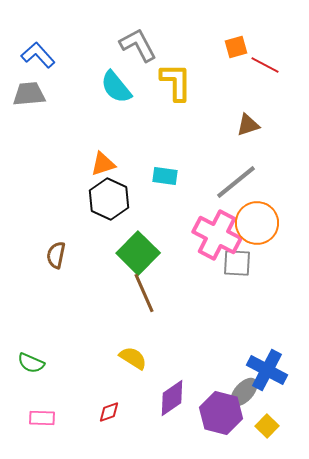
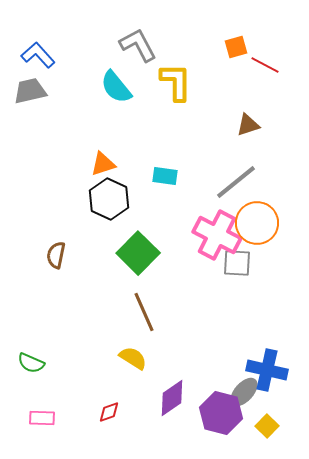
gray trapezoid: moved 1 px right, 3 px up; rotated 8 degrees counterclockwise
brown line: moved 19 px down
blue cross: rotated 15 degrees counterclockwise
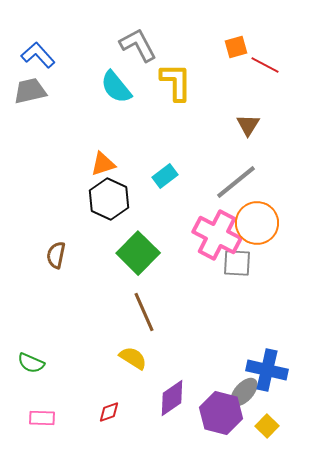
brown triangle: rotated 40 degrees counterclockwise
cyan rectangle: rotated 45 degrees counterclockwise
